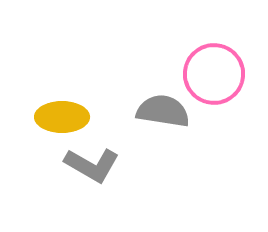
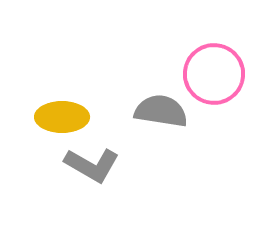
gray semicircle: moved 2 px left
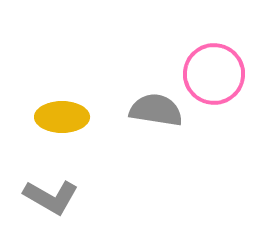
gray semicircle: moved 5 px left, 1 px up
gray L-shape: moved 41 px left, 32 px down
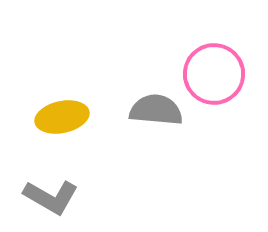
gray semicircle: rotated 4 degrees counterclockwise
yellow ellipse: rotated 12 degrees counterclockwise
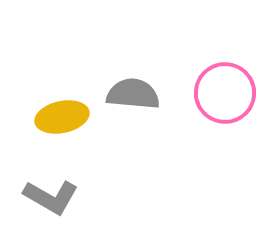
pink circle: moved 11 px right, 19 px down
gray semicircle: moved 23 px left, 16 px up
